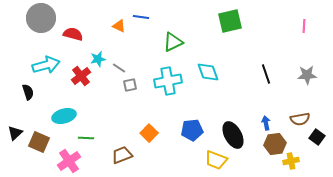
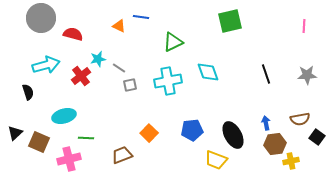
pink cross: moved 2 px up; rotated 20 degrees clockwise
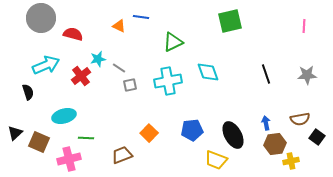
cyan arrow: rotated 8 degrees counterclockwise
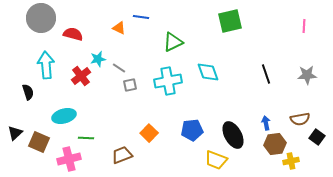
orange triangle: moved 2 px down
cyan arrow: rotated 72 degrees counterclockwise
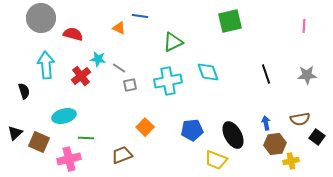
blue line: moved 1 px left, 1 px up
cyan star: rotated 21 degrees clockwise
black semicircle: moved 4 px left, 1 px up
orange square: moved 4 px left, 6 px up
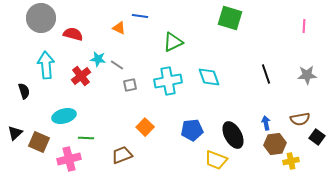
green square: moved 3 px up; rotated 30 degrees clockwise
gray line: moved 2 px left, 3 px up
cyan diamond: moved 1 px right, 5 px down
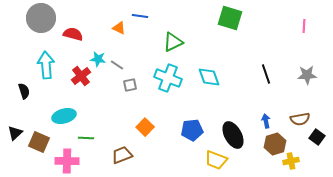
cyan cross: moved 3 px up; rotated 32 degrees clockwise
blue arrow: moved 2 px up
brown hexagon: rotated 10 degrees counterclockwise
pink cross: moved 2 px left, 2 px down; rotated 15 degrees clockwise
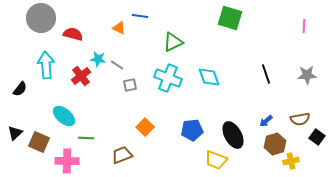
black semicircle: moved 4 px left, 2 px up; rotated 56 degrees clockwise
cyan ellipse: rotated 55 degrees clockwise
blue arrow: rotated 120 degrees counterclockwise
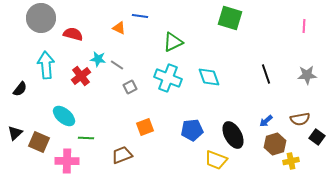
gray square: moved 2 px down; rotated 16 degrees counterclockwise
orange square: rotated 24 degrees clockwise
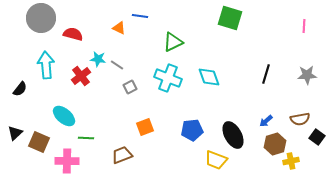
black line: rotated 36 degrees clockwise
